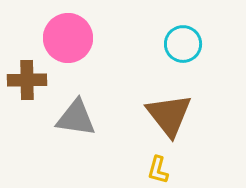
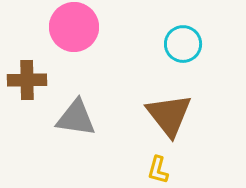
pink circle: moved 6 px right, 11 px up
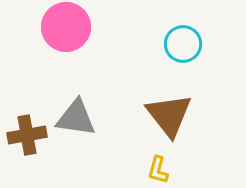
pink circle: moved 8 px left
brown cross: moved 55 px down; rotated 9 degrees counterclockwise
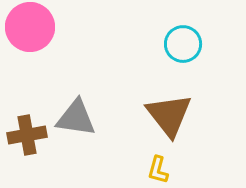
pink circle: moved 36 px left
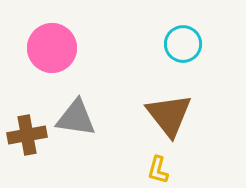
pink circle: moved 22 px right, 21 px down
